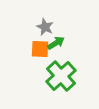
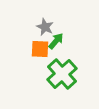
green arrow: moved 2 px up; rotated 18 degrees counterclockwise
green cross: moved 1 px right, 2 px up
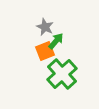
orange square: moved 5 px right, 2 px down; rotated 24 degrees counterclockwise
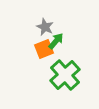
orange square: moved 1 px left, 2 px up
green cross: moved 3 px right, 1 px down
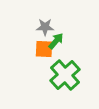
gray star: rotated 24 degrees counterclockwise
orange square: rotated 24 degrees clockwise
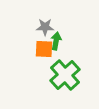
green arrow: rotated 30 degrees counterclockwise
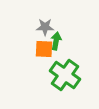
green cross: rotated 12 degrees counterclockwise
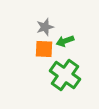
gray star: rotated 18 degrees counterclockwise
green arrow: moved 9 px right; rotated 120 degrees counterclockwise
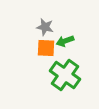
gray star: rotated 30 degrees clockwise
orange square: moved 2 px right, 1 px up
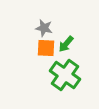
gray star: moved 1 px left, 1 px down
green arrow: moved 1 px right, 3 px down; rotated 30 degrees counterclockwise
